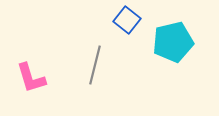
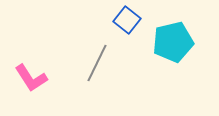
gray line: moved 2 px right, 2 px up; rotated 12 degrees clockwise
pink L-shape: rotated 16 degrees counterclockwise
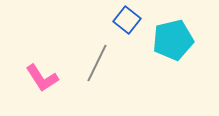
cyan pentagon: moved 2 px up
pink L-shape: moved 11 px right
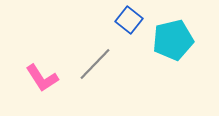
blue square: moved 2 px right
gray line: moved 2 px left, 1 px down; rotated 18 degrees clockwise
